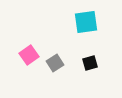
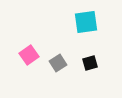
gray square: moved 3 px right
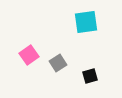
black square: moved 13 px down
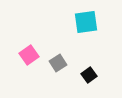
black square: moved 1 px left, 1 px up; rotated 21 degrees counterclockwise
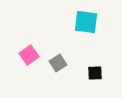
cyan square: rotated 15 degrees clockwise
black square: moved 6 px right, 2 px up; rotated 35 degrees clockwise
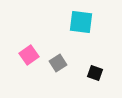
cyan square: moved 5 px left
black square: rotated 21 degrees clockwise
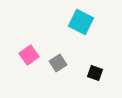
cyan square: rotated 20 degrees clockwise
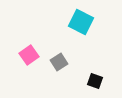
gray square: moved 1 px right, 1 px up
black square: moved 8 px down
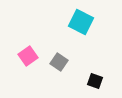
pink square: moved 1 px left, 1 px down
gray square: rotated 24 degrees counterclockwise
